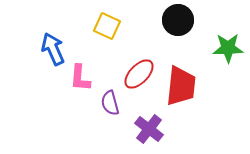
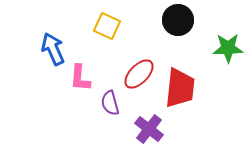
red trapezoid: moved 1 px left, 2 px down
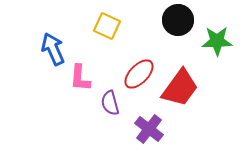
green star: moved 11 px left, 7 px up
red trapezoid: rotated 30 degrees clockwise
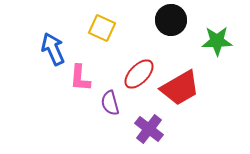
black circle: moved 7 px left
yellow square: moved 5 px left, 2 px down
red trapezoid: rotated 24 degrees clockwise
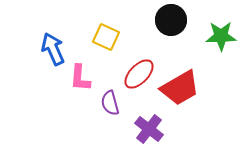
yellow square: moved 4 px right, 9 px down
green star: moved 4 px right, 5 px up
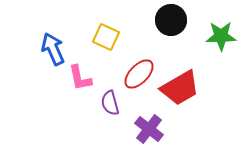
pink L-shape: rotated 16 degrees counterclockwise
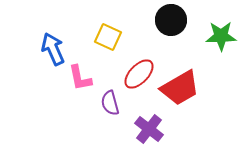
yellow square: moved 2 px right
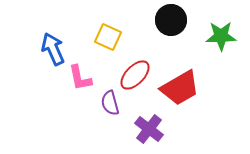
red ellipse: moved 4 px left, 1 px down
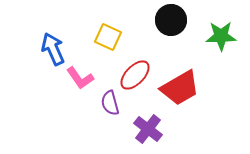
pink L-shape: rotated 24 degrees counterclockwise
purple cross: moved 1 px left
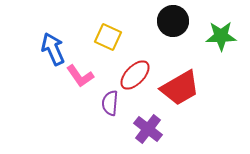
black circle: moved 2 px right, 1 px down
pink L-shape: moved 2 px up
purple semicircle: rotated 20 degrees clockwise
